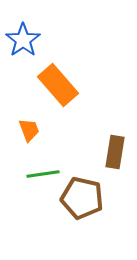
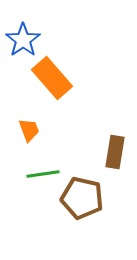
orange rectangle: moved 6 px left, 7 px up
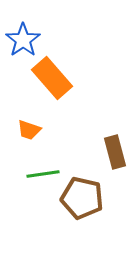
orange trapezoid: rotated 130 degrees clockwise
brown rectangle: rotated 24 degrees counterclockwise
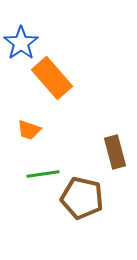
blue star: moved 2 px left, 3 px down
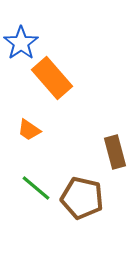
orange trapezoid: rotated 15 degrees clockwise
green line: moved 7 px left, 14 px down; rotated 48 degrees clockwise
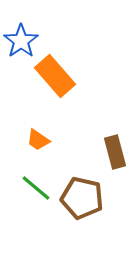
blue star: moved 2 px up
orange rectangle: moved 3 px right, 2 px up
orange trapezoid: moved 9 px right, 10 px down
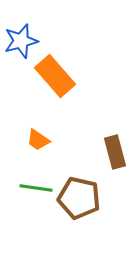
blue star: rotated 20 degrees clockwise
green line: rotated 32 degrees counterclockwise
brown pentagon: moved 3 px left
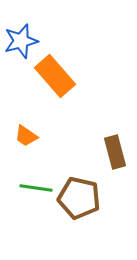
orange trapezoid: moved 12 px left, 4 px up
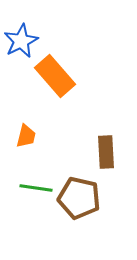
blue star: rotated 12 degrees counterclockwise
orange trapezoid: rotated 110 degrees counterclockwise
brown rectangle: moved 9 px left; rotated 12 degrees clockwise
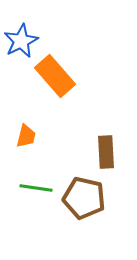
brown pentagon: moved 5 px right
